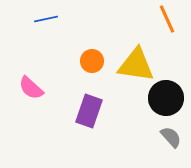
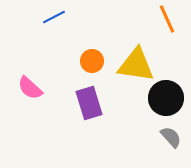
blue line: moved 8 px right, 2 px up; rotated 15 degrees counterclockwise
pink semicircle: moved 1 px left
purple rectangle: moved 8 px up; rotated 36 degrees counterclockwise
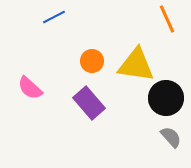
purple rectangle: rotated 24 degrees counterclockwise
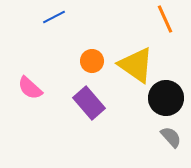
orange line: moved 2 px left
yellow triangle: rotated 27 degrees clockwise
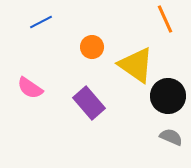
blue line: moved 13 px left, 5 px down
orange circle: moved 14 px up
pink semicircle: rotated 8 degrees counterclockwise
black circle: moved 2 px right, 2 px up
gray semicircle: rotated 25 degrees counterclockwise
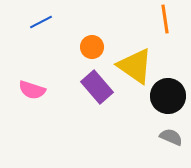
orange line: rotated 16 degrees clockwise
yellow triangle: moved 1 px left, 1 px down
pink semicircle: moved 2 px right, 2 px down; rotated 16 degrees counterclockwise
purple rectangle: moved 8 px right, 16 px up
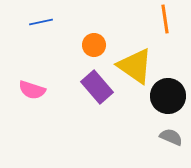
blue line: rotated 15 degrees clockwise
orange circle: moved 2 px right, 2 px up
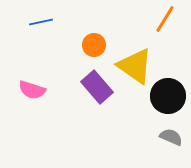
orange line: rotated 40 degrees clockwise
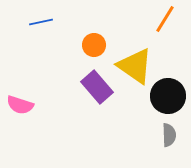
pink semicircle: moved 12 px left, 15 px down
gray semicircle: moved 2 px left, 2 px up; rotated 65 degrees clockwise
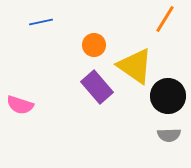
gray semicircle: rotated 90 degrees clockwise
